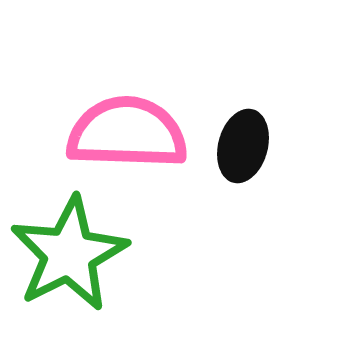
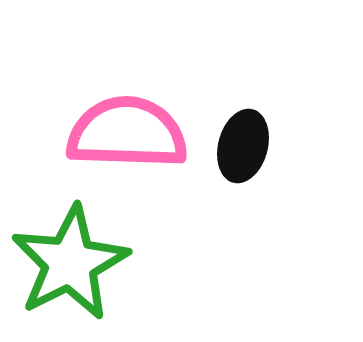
green star: moved 1 px right, 9 px down
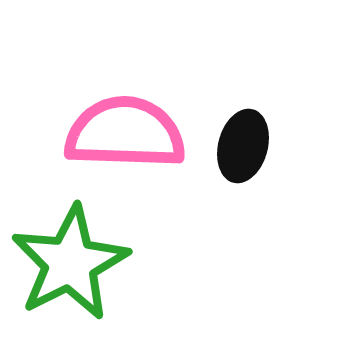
pink semicircle: moved 2 px left
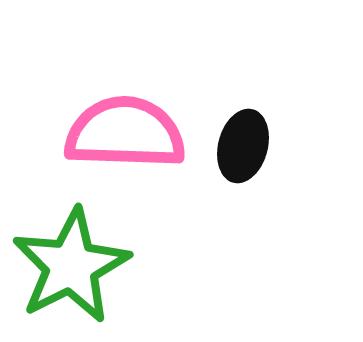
green star: moved 1 px right, 3 px down
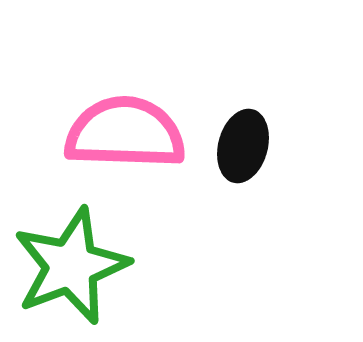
green star: rotated 6 degrees clockwise
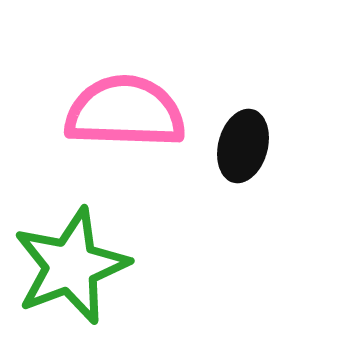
pink semicircle: moved 21 px up
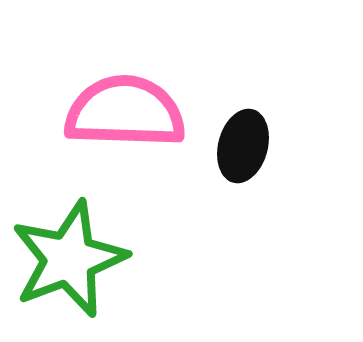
green star: moved 2 px left, 7 px up
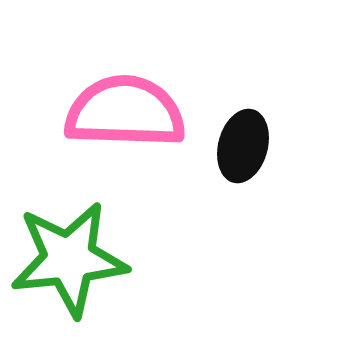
green star: rotated 15 degrees clockwise
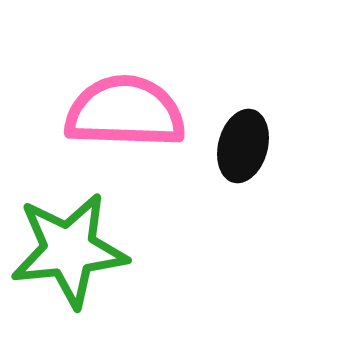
green star: moved 9 px up
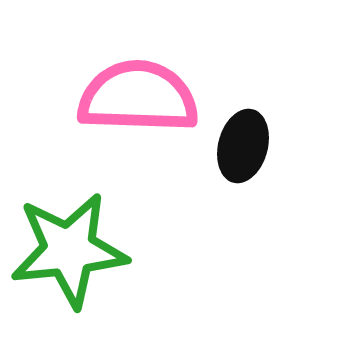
pink semicircle: moved 13 px right, 15 px up
